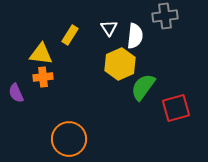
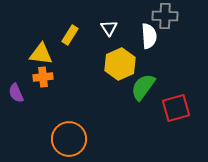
gray cross: rotated 10 degrees clockwise
white semicircle: moved 14 px right; rotated 10 degrees counterclockwise
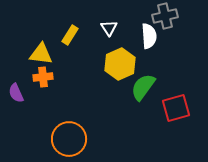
gray cross: rotated 15 degrees counterclockwise
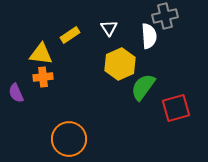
yellow rectangle: rotated 24 degrees clockwise
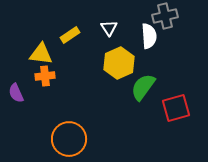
yellow hexagon: moved 1 px left, 1 px up
orange cross: moved 2 px right, 1 px up
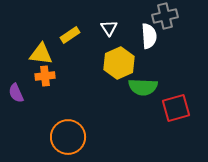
green semicircle: rotated 124 degrees counterclockwise
orange circle: moved 1 px left, 2 px up
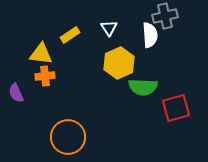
white semicircle: moved 1 px right, 1 px up
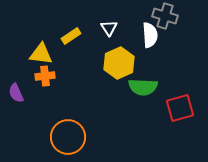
gray cross: rotated 30 degrees clockwise
yellow rectangle: moved 1 px right, 1 px down
red square: moved 4 px right
